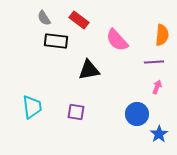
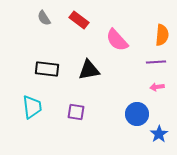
black rectangle: moved 9 px left, 28 px down
purple line: moved 2 px right
pink arrow: rotated 120 degrees counterclockwise
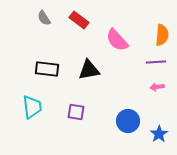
blue circle: moved 9 px left, 7 px down
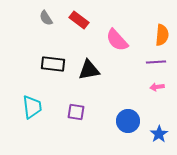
gray semicircle: moved 2 px right
black rectangle: moved 6 px right, 5 px up
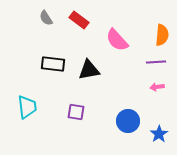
cyan trapezoid: moved 5 px left
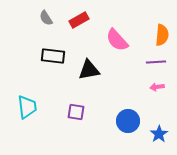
red rectangle: rotated 66 degrees counterclockwise
black rectangle: moved 8 px up
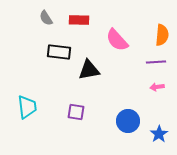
red rectangle: rotated 30 degrees clockwise
black rectangle: moved 6 px right, 4 px up
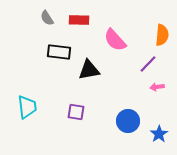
gray semicircle: moved 1 px right
pink semicircle: moved 2 px left
purple line: moved 8 px left, 2 px down; rotated 42 degrees counterclockwise
